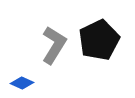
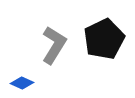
black pentagon: moved 5 px right, 1 px up
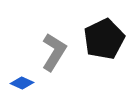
gray L-shape: moved 7 px down
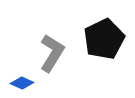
gray L-shape: moved 2 px left, 1 px down
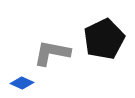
gray L-shape: rotated 111 degrees counterclockwise
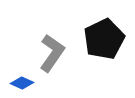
gray L-shape: rotated 114 degrees clockwise
